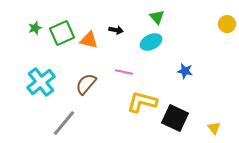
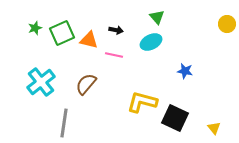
pink line: moved 10 px left, 17 px up
gray line: rotated 32 degrees counterclockwise
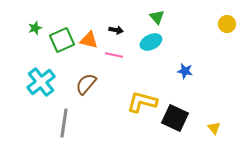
green square: moved 7 px down
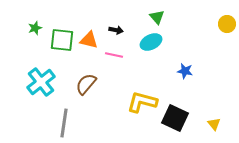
green square: rotated 30 degrees clockwise
yellow triangle: moved 4 px up
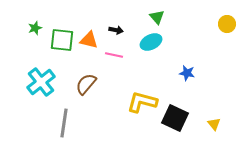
blue star: moved 2 px right, 2 px down
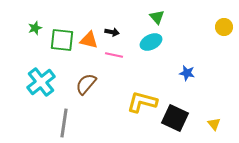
yellow circle: moved 3 px left, 3 px down
black arrow: moved 4 px left, 2 px down
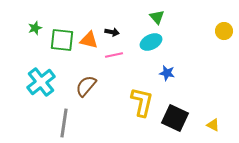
yellow circle: moved 4 px down
pink line: rotated 24 degrees counterclockwise
blue star: moved 20 px left
brown semicircle: moved 2 px down
yellow L-shape: rotated 88 degrees clockwise
yellow triangle: moved 1 px left, 1 px down; rotated 24 degrees counterclockwise
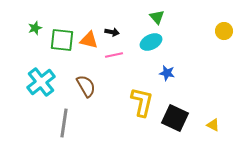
brown semicircle: rotated 110 degrees clockwise
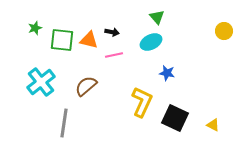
brown semicircle: rotated 100 degrees counterclockwise
yellow L-shape: rotated 12 degrees clockwise
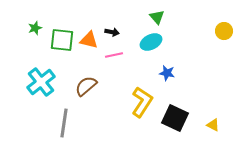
yellow L-shape: rotated 8 degrees clockwise
